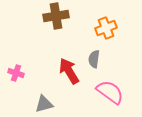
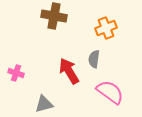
brown cross: moved 2 px left; rotated 20 degrees clockwise
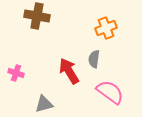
brown cross: moved 17 px left
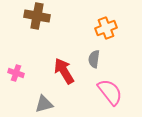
red arrow: moved 5 px left
pink semicircle: rotated 16 degrees clockwise
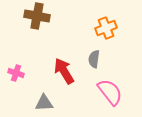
gray triangle: moved 1 px up; rotated 12 degrees clockwise
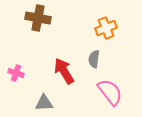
brown cross: moved 1 px right, 2 px down
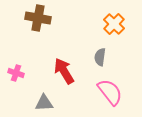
orange cross: moved 8 px right, 4 px up; rotated 25 degrees counterclockwise
gray semicircle: moved 6 px right, 2 px up
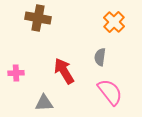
orange cross: moved 2 px up
pink cross: rotated 21 degrees counterclockwise
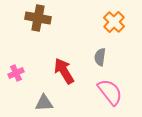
pink cross: rotated 21 degrees counterclockwise
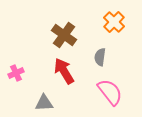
brown cross: moved 26 px right, 17 px down; rotated 25 degrees clockwise
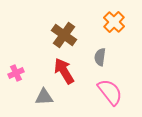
gray triangle: moved 6 px up
